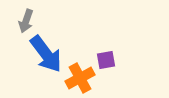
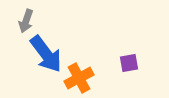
purple square: moved 23 px right, 3 px down
orange cross: moved 1 px left
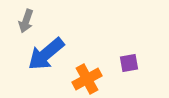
blue arrow: rotated 87 degrees clockwise
orange cross: moved 8 px right, 1 px down
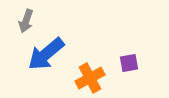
orange cross: moved 3 px right, 1 px up
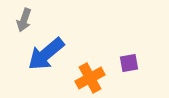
gray arrow: moved 2 px left, 1 px up
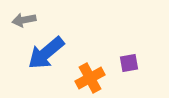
gray arrow: rotated 60 degrees clockwise
blue arrow: moved 1 px up
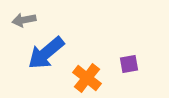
purple square: moved 1 px down
orange cross: moved 3 px left; rotated 24 degrees counterclockwise
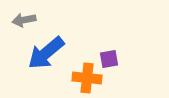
purple square: moved 20 px left, 5 px up
orange cross: rotated 32 degrees counterclockwise
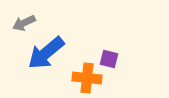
gray arrow: moved 3 px down; rotated 15 degrees counterclockwise
purple square: rotated 24 degrees clockwise
